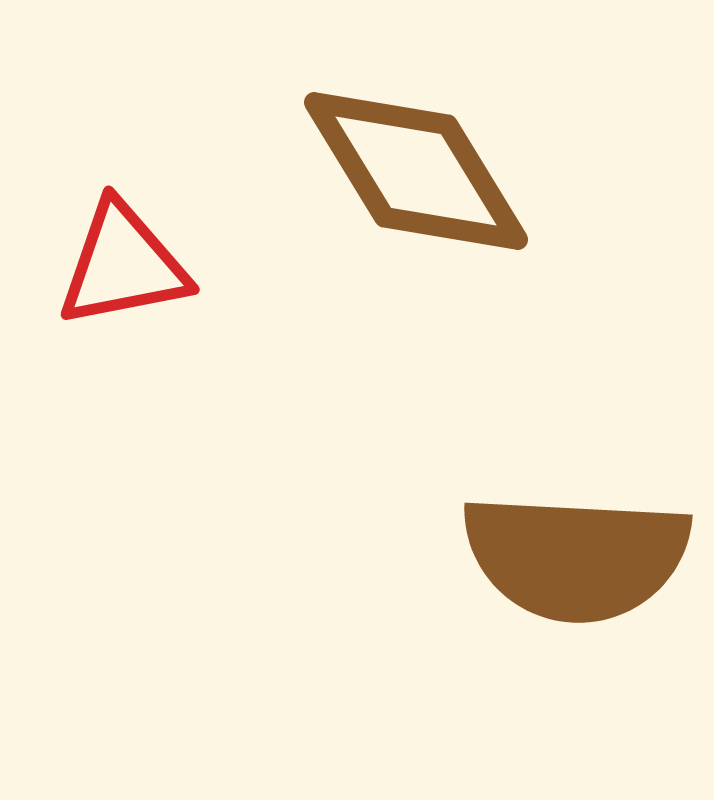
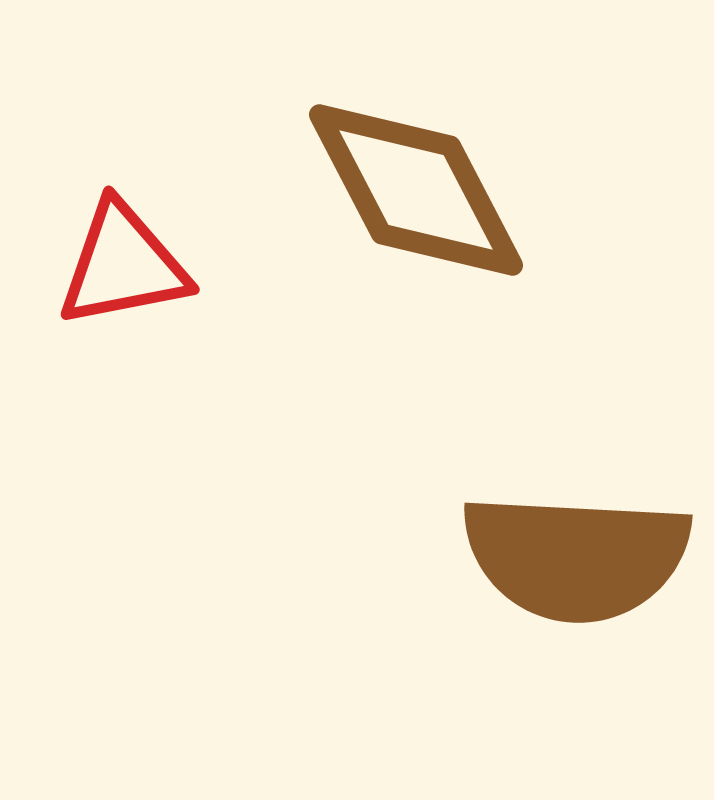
brown diamond: moved 19 px down; rotated 4 degrees clockwise
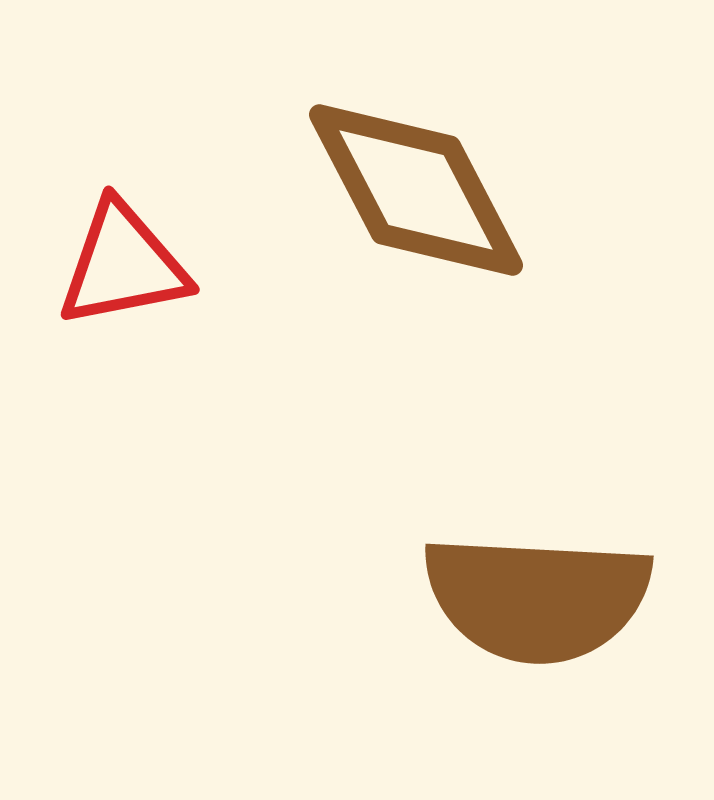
brown semicircle: moved 39 px left, 41 px down
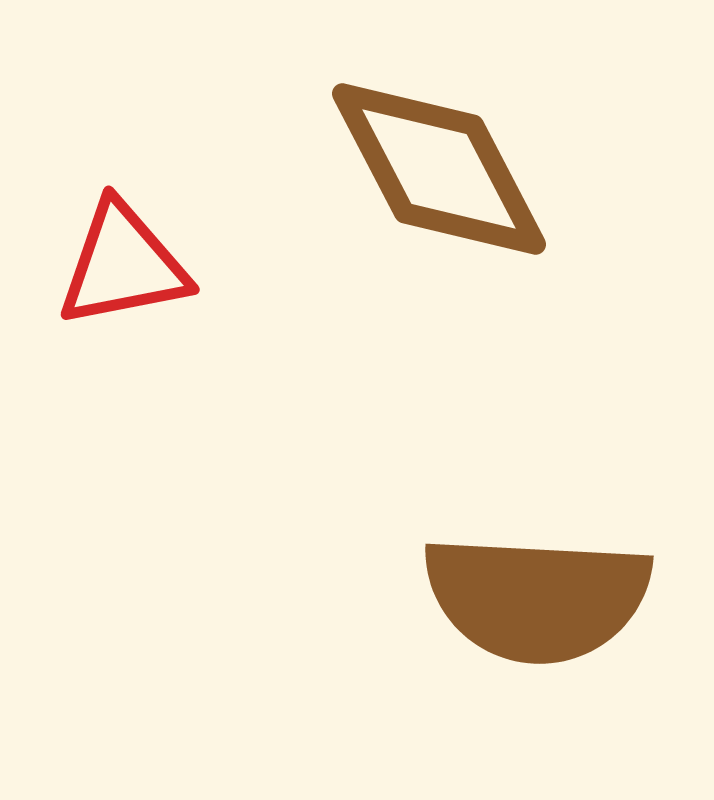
brown diamond: moved 23 px right, 21 px up
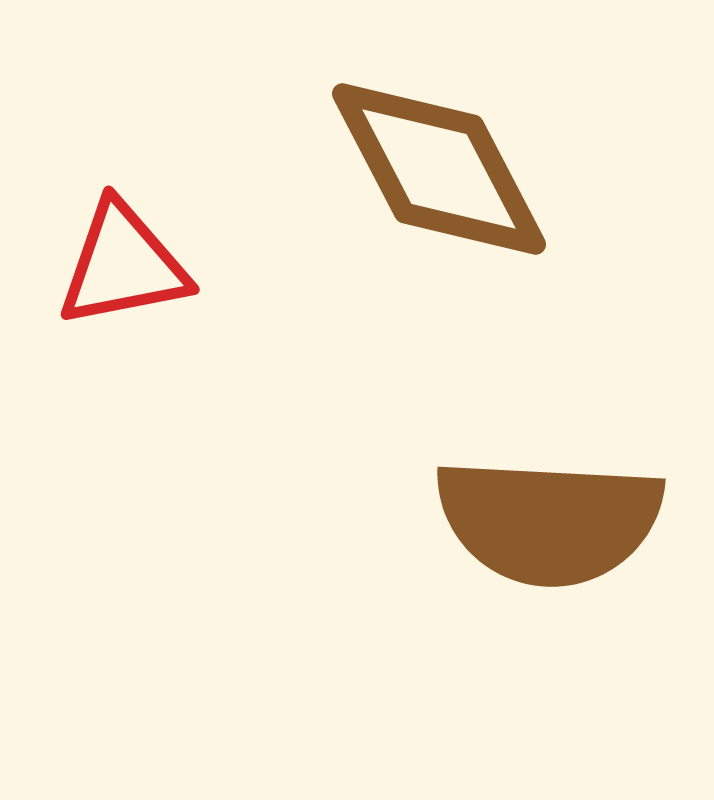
brown semicircle: moved 12 px right, 77 px up
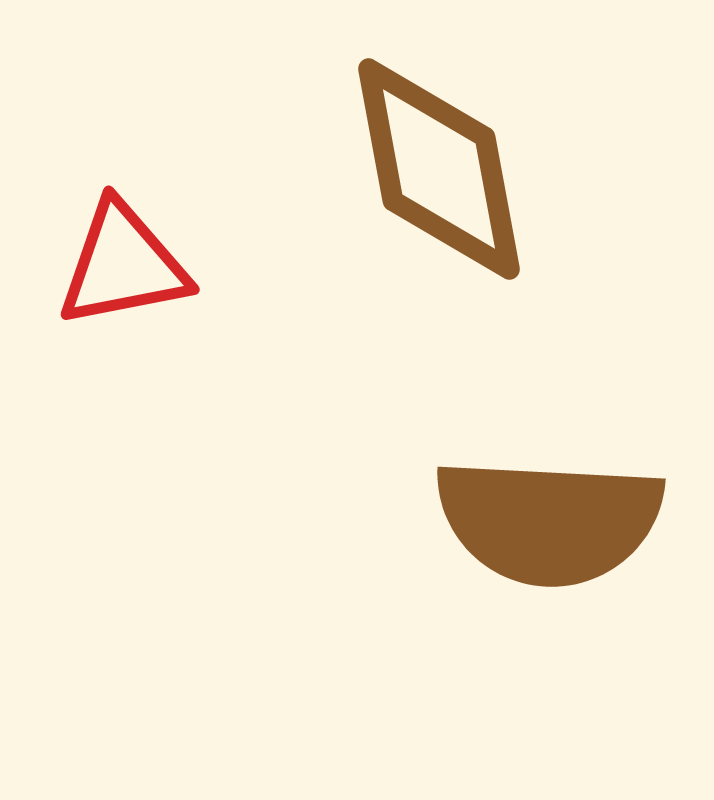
brown diamond: rotated 17 degrees clockwise
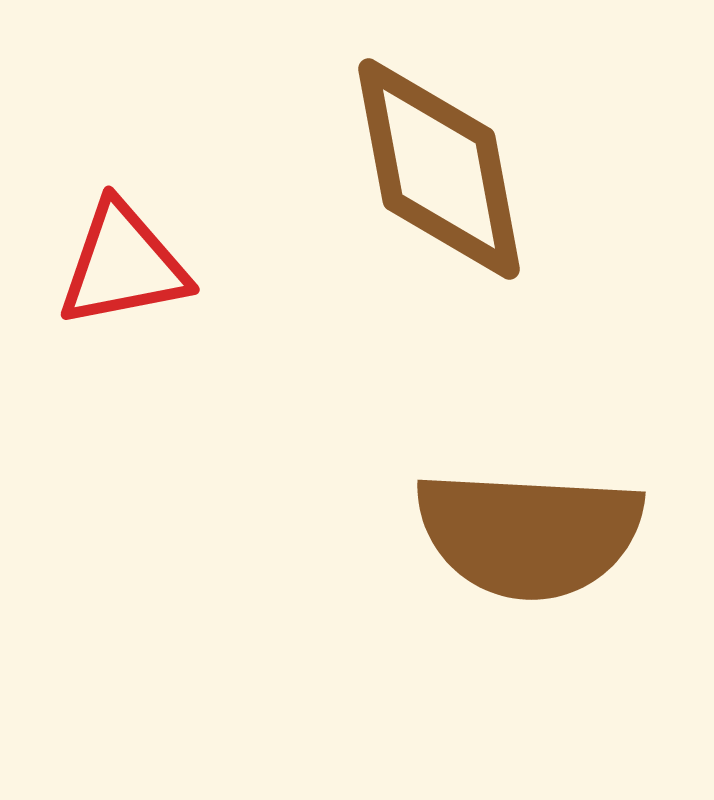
brown semicircle: moved 20 px left, 13 px down
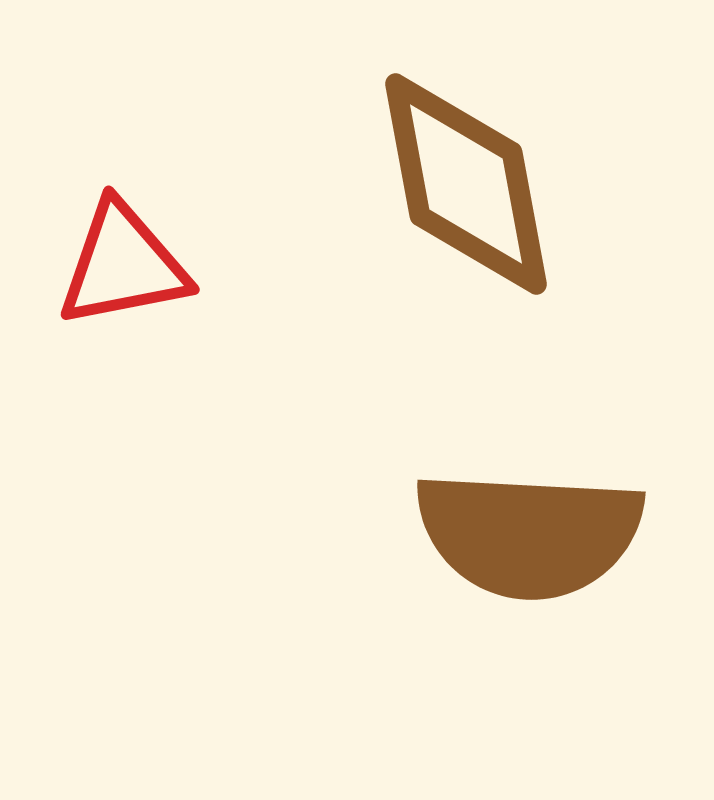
brown diamond: moved 27 px right, 15 px down
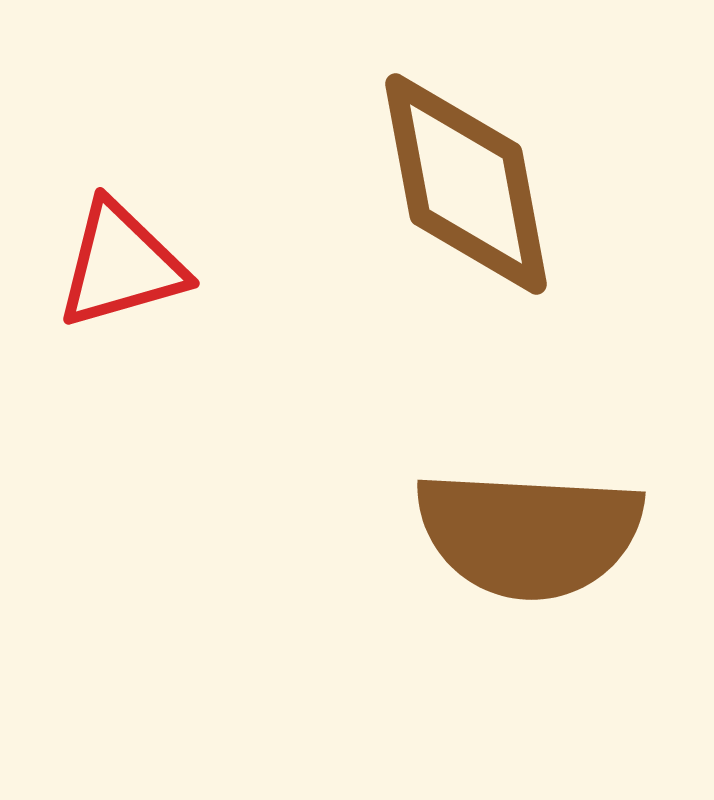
red triangle: moved 2 px left; rotated 5 degrees counterclockwise
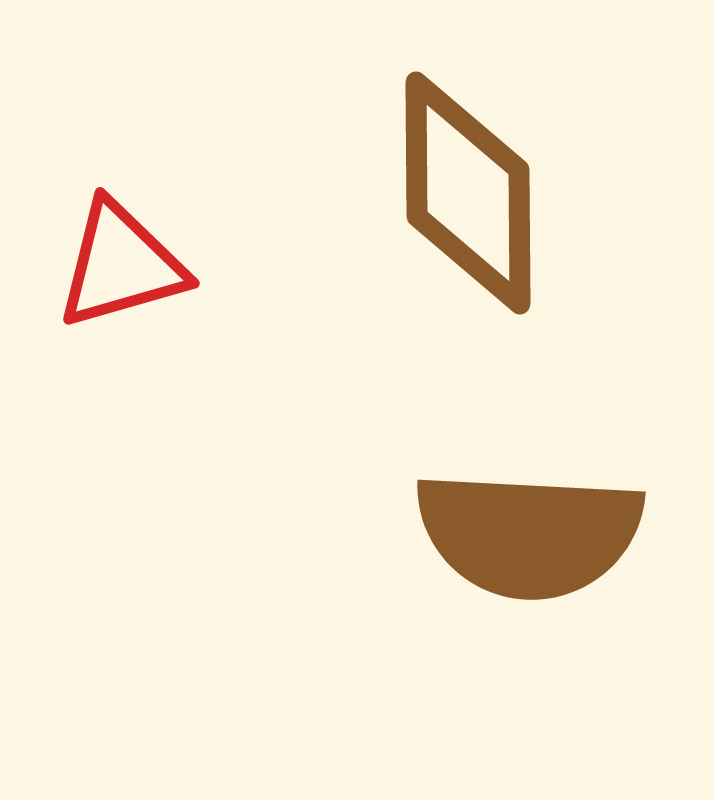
brown diamond: moved 2 px right, 9 px down; rotated 10 degrees clockwise
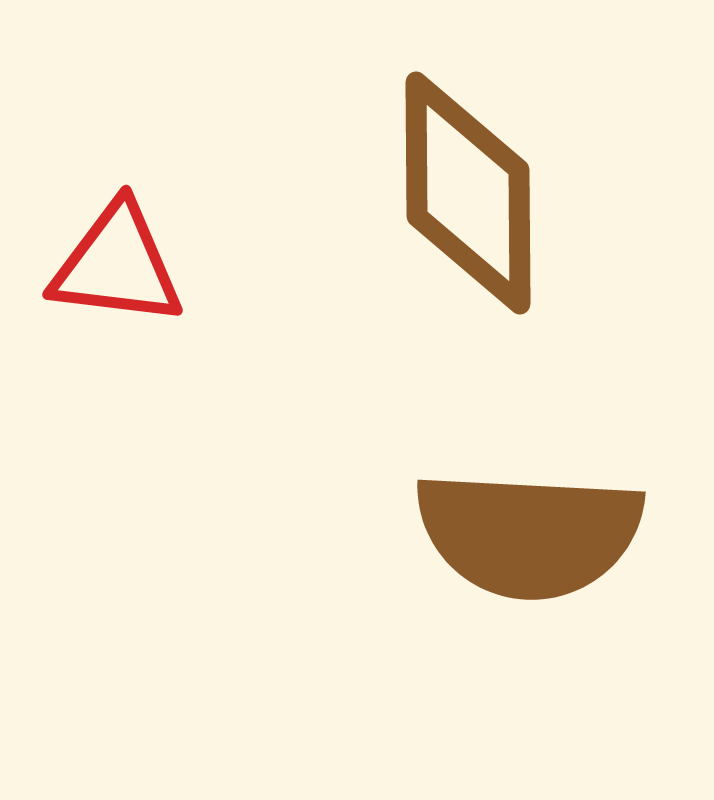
red triangle: moved 4 px left; rotated 23 degrees clockwise
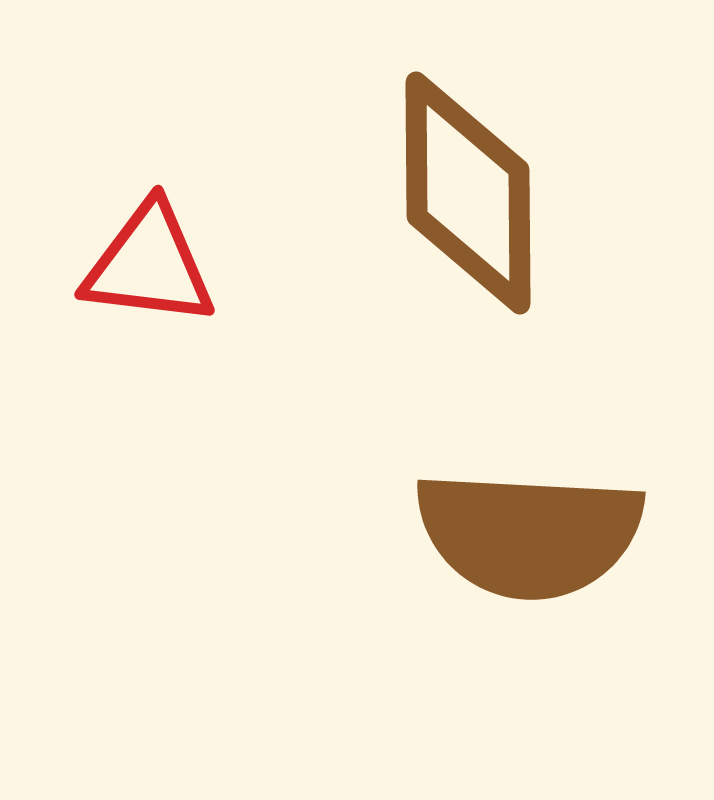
red triangle: moved 32 px right
